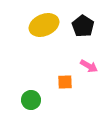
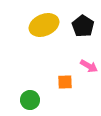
green circle: moved 1 px left
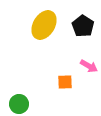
yellow ellipse: rotated 36 degrees counterclockwise
green circle: moved 11 px left, 4 px down
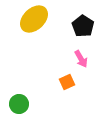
yellow ellipse: moved 10 px left, 6 px up; rotated 16 degrees clockwise
pink arrow: moved 8 px left, 7 px up; rotated 30 degrees clockwise
orange square: moved 2 px right; rotated 21 degrees counterclockwise
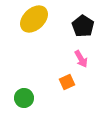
green circle: moved 5 px right, 6 px up
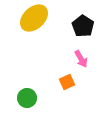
yellow ellipse: moved 1 px up
green circle: moved 3 px right
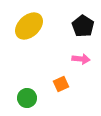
yellow ellipse: moved 5 px left, 8 px down
pink arrow: rotated 54 degrees counterclockwise
orange square: moved 6 px left, 2 px down
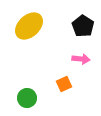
orange square: moved 3 px right
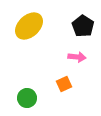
pink arrow: moved 4 px left, 2 px up
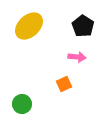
green circle: moved 5 px left, 6 px down
